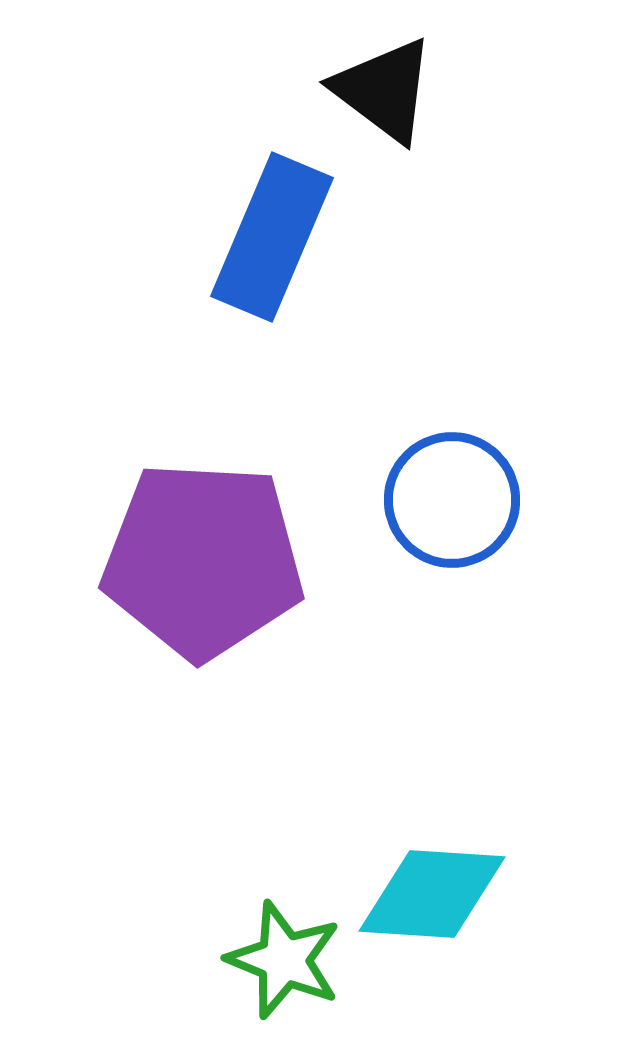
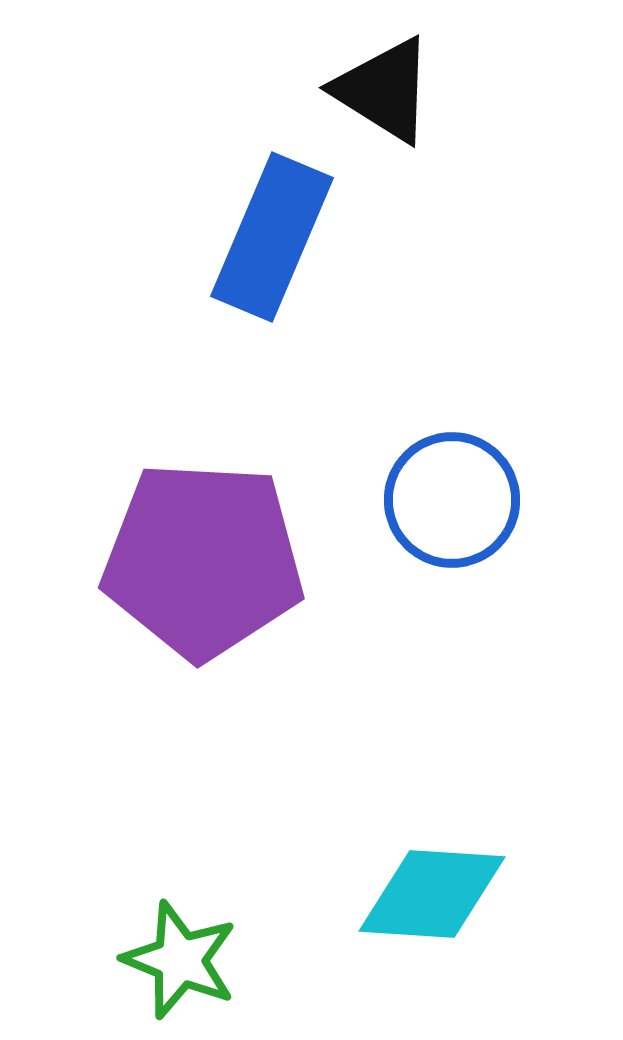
black triangle: rotated 5 degrees counterclockwise
green star: moved 104 px left
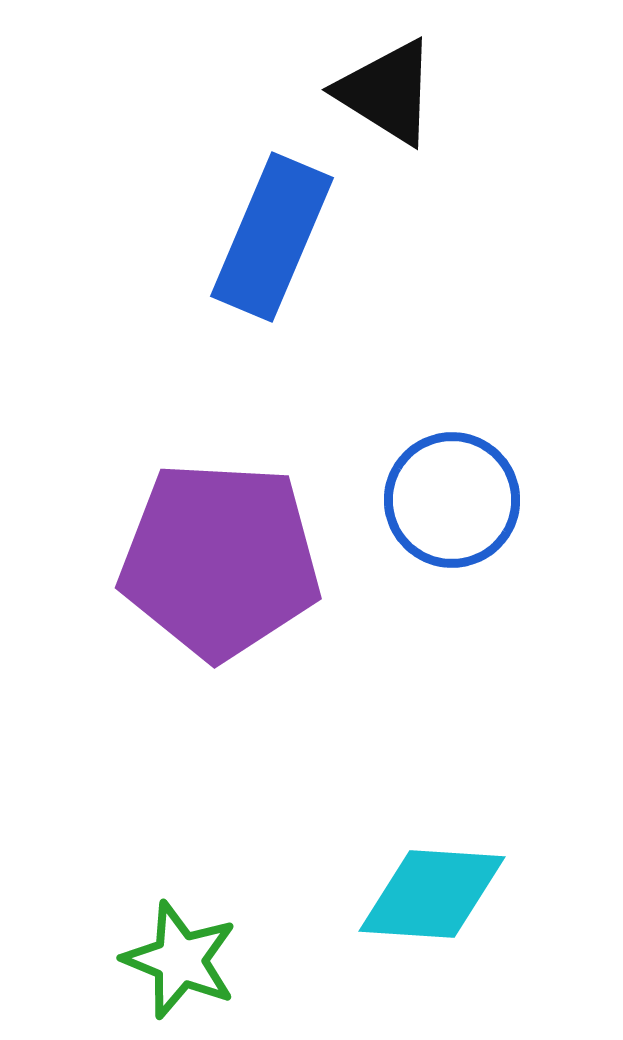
black triangle: moved 3 px right, 2 px down
purple pentagon: moved 17 px right
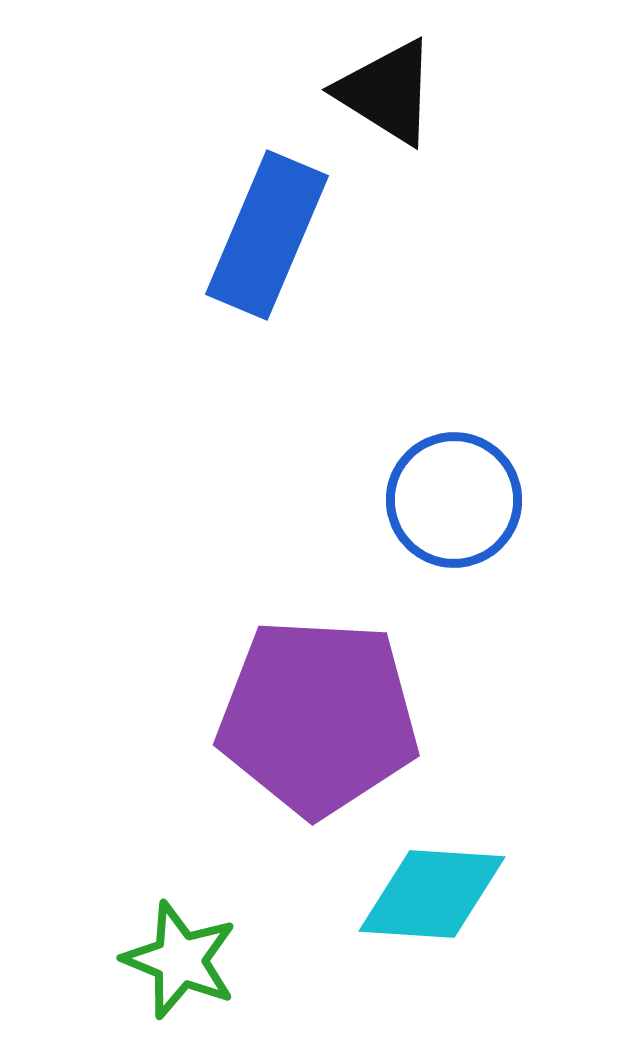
blue rectangle: moved 5 px left, 2 px up
blue circle: moved 2 px right
purple pentagon: moved 98 px right, 157 px down
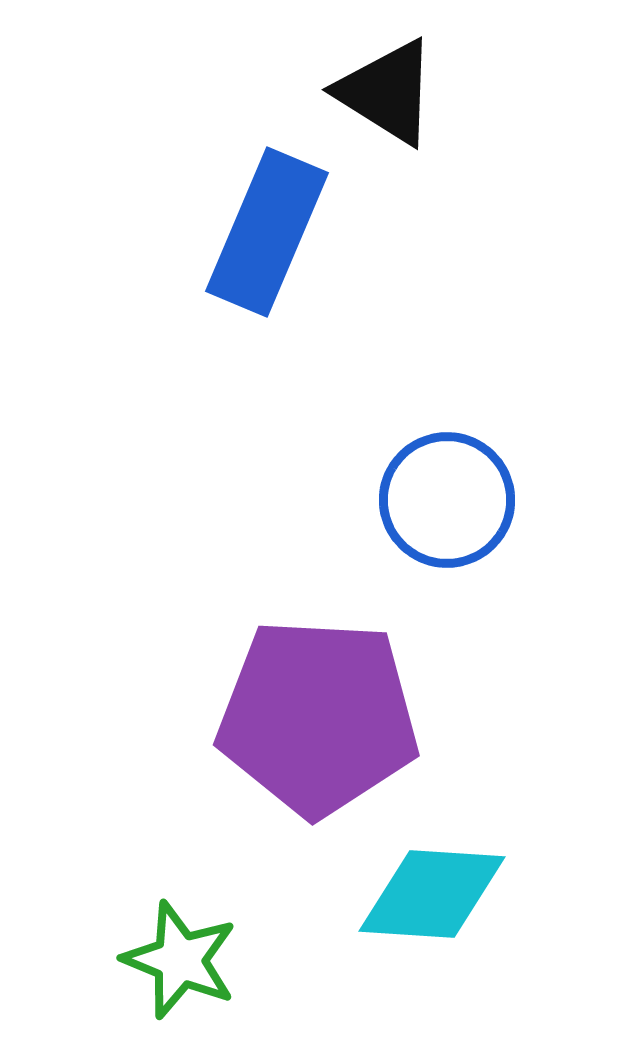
blue rectangle: moved 3 px up
blue circle: moved 7 px left
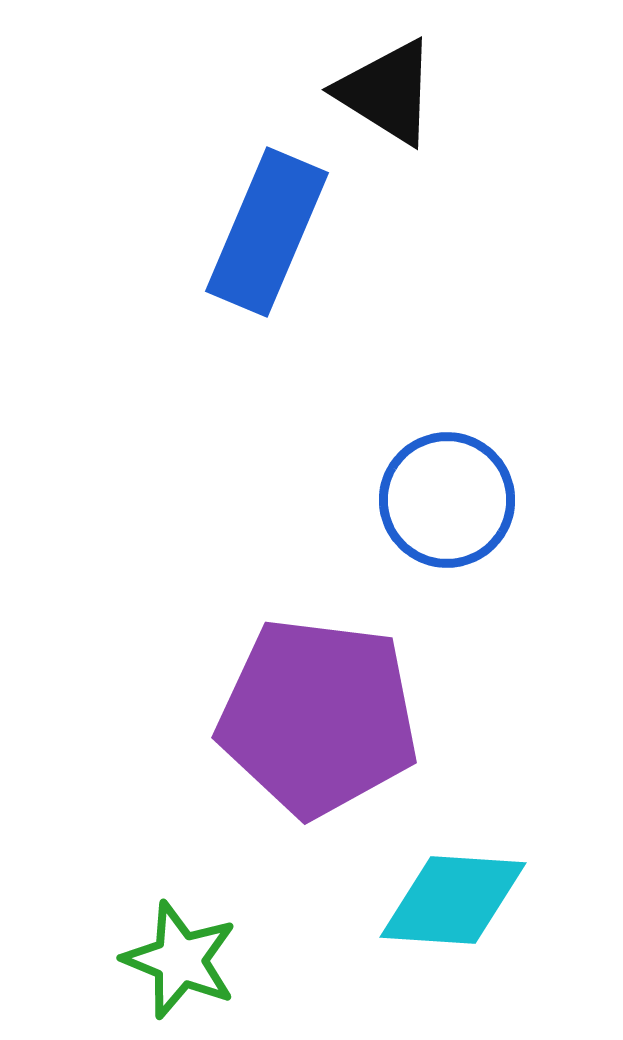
purple pentagon: rotated 4 degrees clockwise
cyan diamond: moved 21 px right, 6 px down
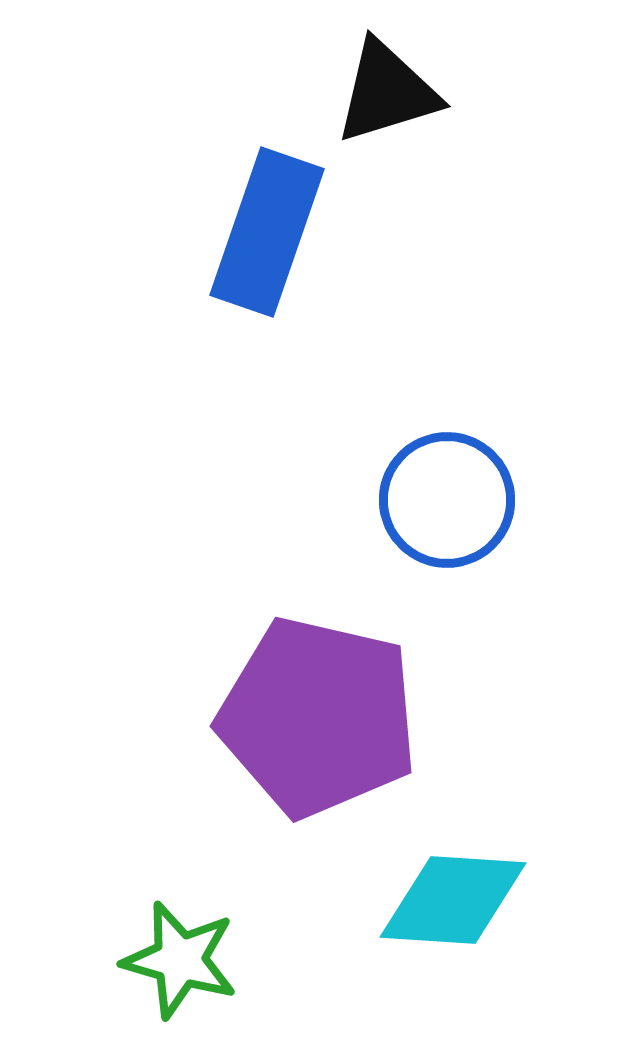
black triangle: rotated 49 degrees counterclockwise
blue rectangle: rotated 4 degrees counterclockwise
purple pentagon: rotated 6 degrees clockwise
green star: rotated 6 degrees counterclockwise
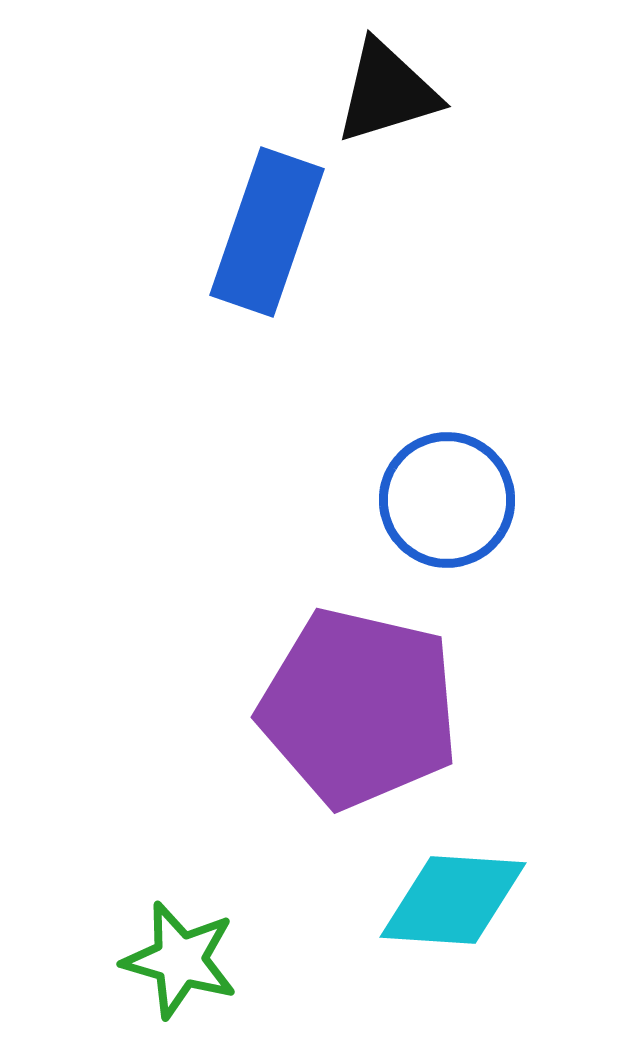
purple pentagon: moved 41 px right, 9 px up
